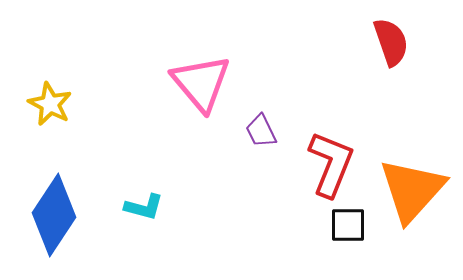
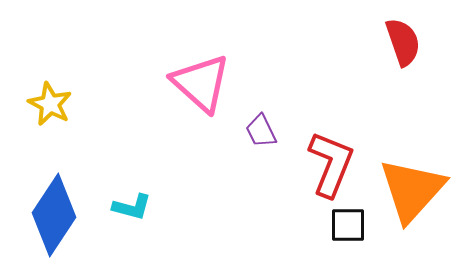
red semicircle: moved 12 px right
pink triangle: rotated 8 degrees counterclockwise
cyan L-shape: moved 12 px left
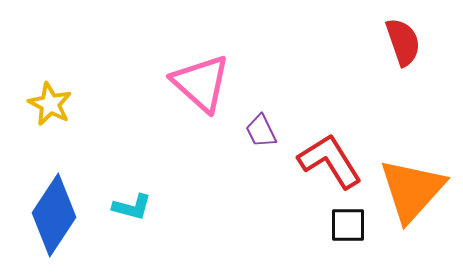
red L-shape: moved 1 px left, 3 px up; rotated 54 degrees counterclockwise
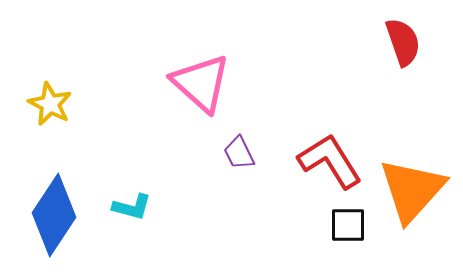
purple trapezoid: moved 22 px left, 22 px down
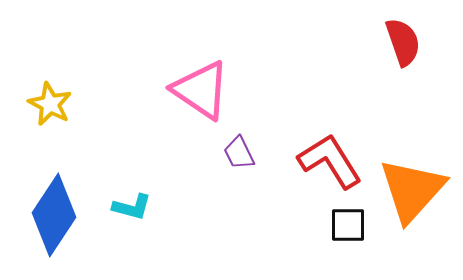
pink triangle: moved 7 px down; rotated 8 degrees counterclockwise
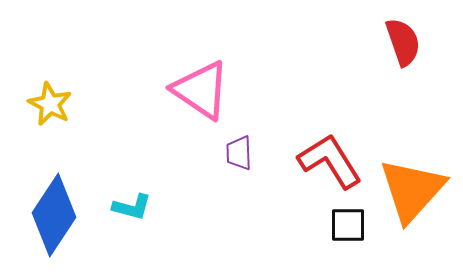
purple trapezoid: rotated 24 degrees clockwise
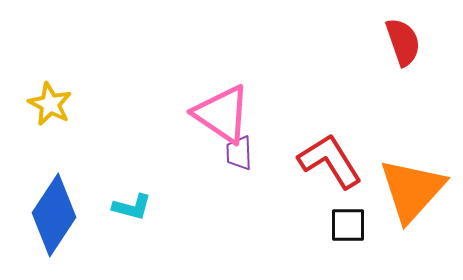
pink triangle: moved 21 px right, 24 px down
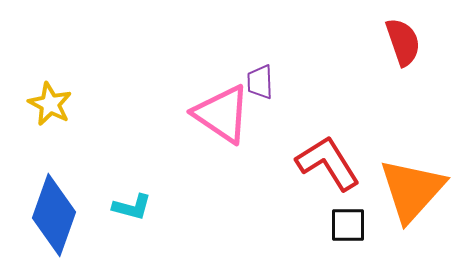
purple trapezoid: moved 21 px right, 71 px up
red L-shape: moved 2 px left, 2 px down
blue diamond: rotated 14 degrees counterclockwise
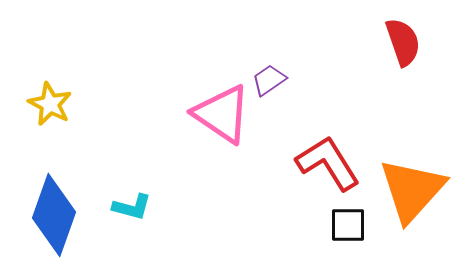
purple trapezoid: moved 9 px right, 2 px up; rotated 57 degrees clockwise
